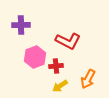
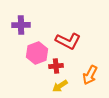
pink hexagon: moved 2 px right, 4 px up
orange arrow: moved 2 px right, 4 px up
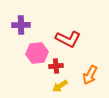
red L-shape: moved 2 px up
pink hexagon: rotated 15 degrees clockwise
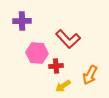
purple cross: moved 1 px right, 4 px up
red L-shape: rotated 20 degrees clockwise
pink hexagon: rotated 10 degrees clockwise
yellow arrow: moved 3 px right
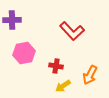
purple cross: moved 10 px left, 1 px up
red L-shape: moved 4 px right, 8 px up
pink hexagon: moved 13 px left; rotated 15 degrees counterclockwise
red cross: rotated 16 degrees clockwise
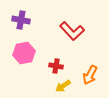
purple cross: moved 9 px right; rotated 12 degrees clockwise
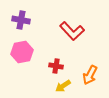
pink hexagon: moved 2 px left, 1 px up
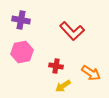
orange arrow: moved 1 px right, 2 px up; rotated 84 degrees counterclockwise
